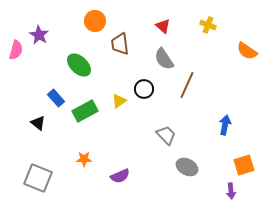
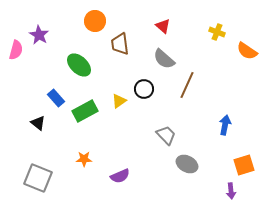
yellow cross: moved 9 px right, 7 px down
gray semicircle: rotated 15 degrees counterclockwise
gray ellipse: moved 3 px up
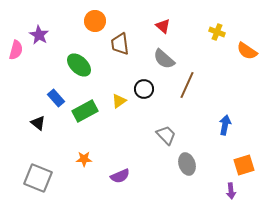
gray ellipse: rotated 45 degrees clockwise
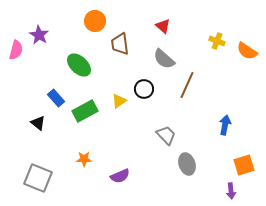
yellow cross: moved 9 px down
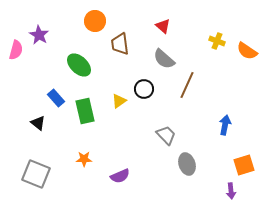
green rectangle: rotated 75 degrees counterclockwise
gray square: moved 2 px left, 4 px up
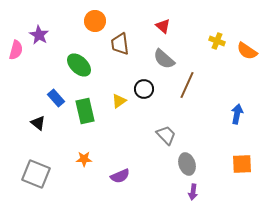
blue arrow: moved 12 px right, 11 px up
orange square: moved 2 px left, 1 px up; rotated 15 degrees clockwise
purple arrow: moved 38 px left, 1 px down; rotated 14 degrees clockwise
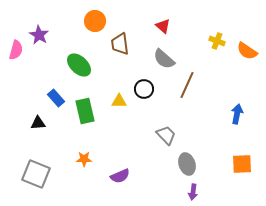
yellow triangle: rotated 35 degrees clockwise
black triangle: rotated 42 degrees counterclockwise
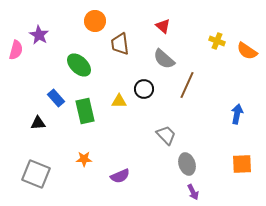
purple arrow: rotated 35 degrees counterclockwise
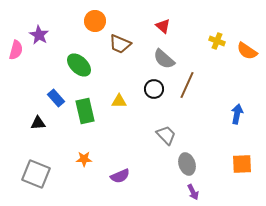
brown trapezoid: rotated 60 degrees counterclockwise
black circle: moved 10 px right
